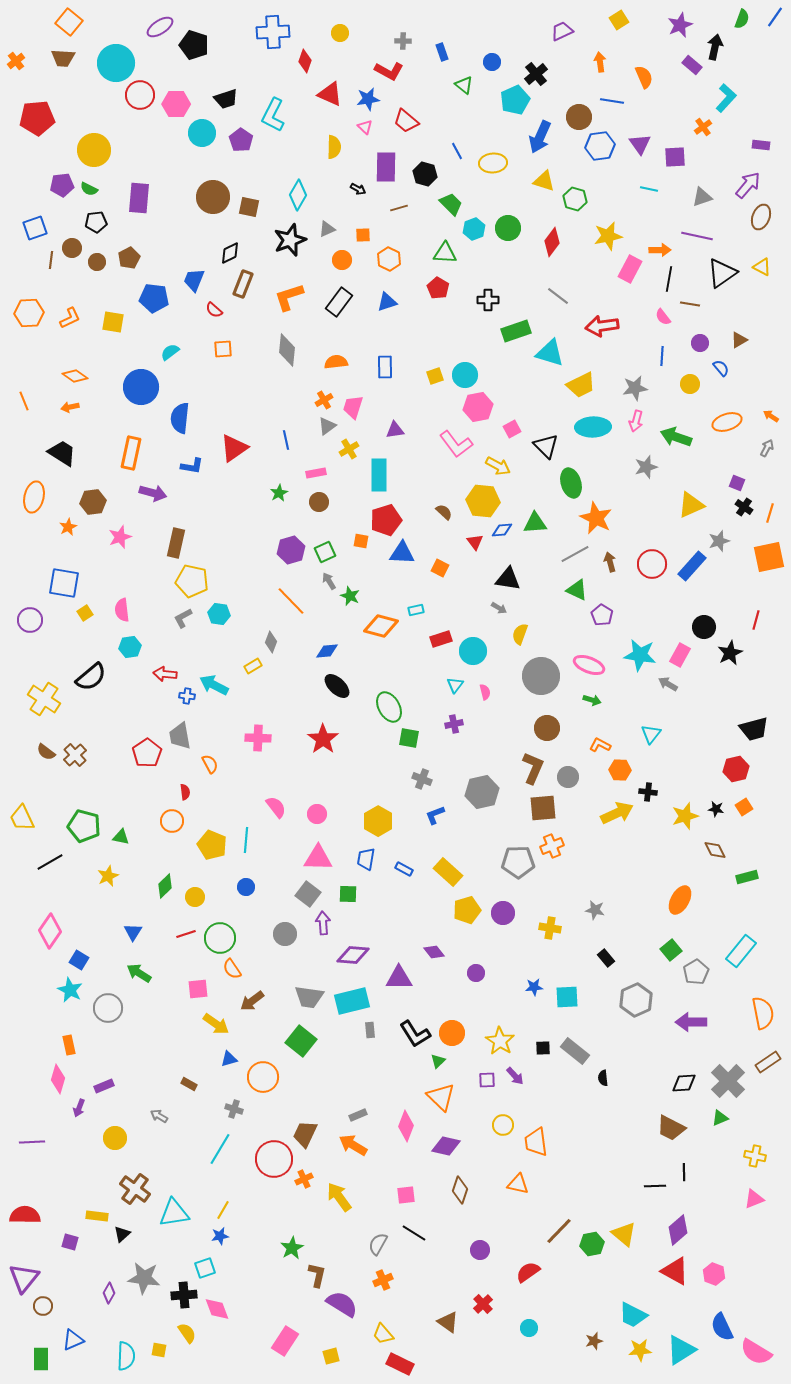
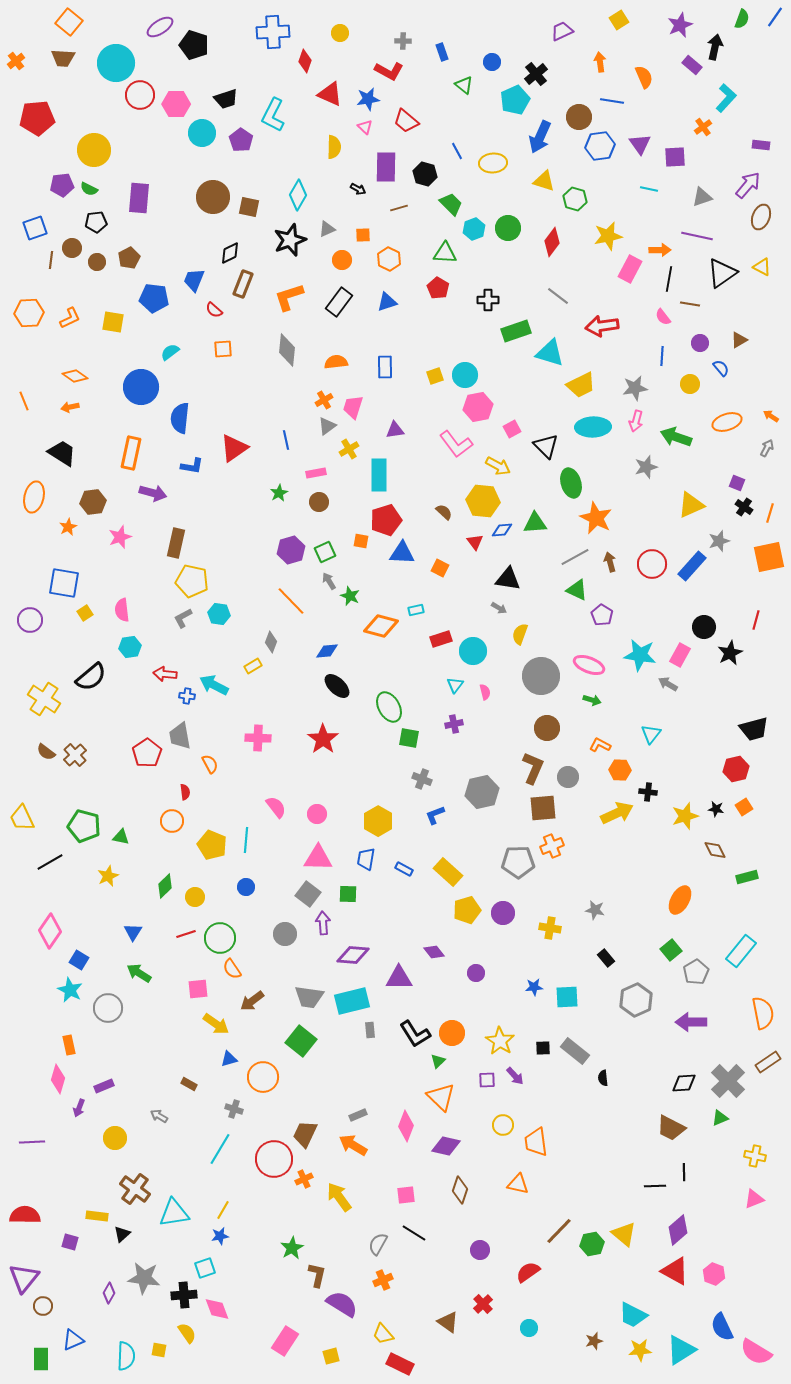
gray line at (575, 554): moved 3 px down
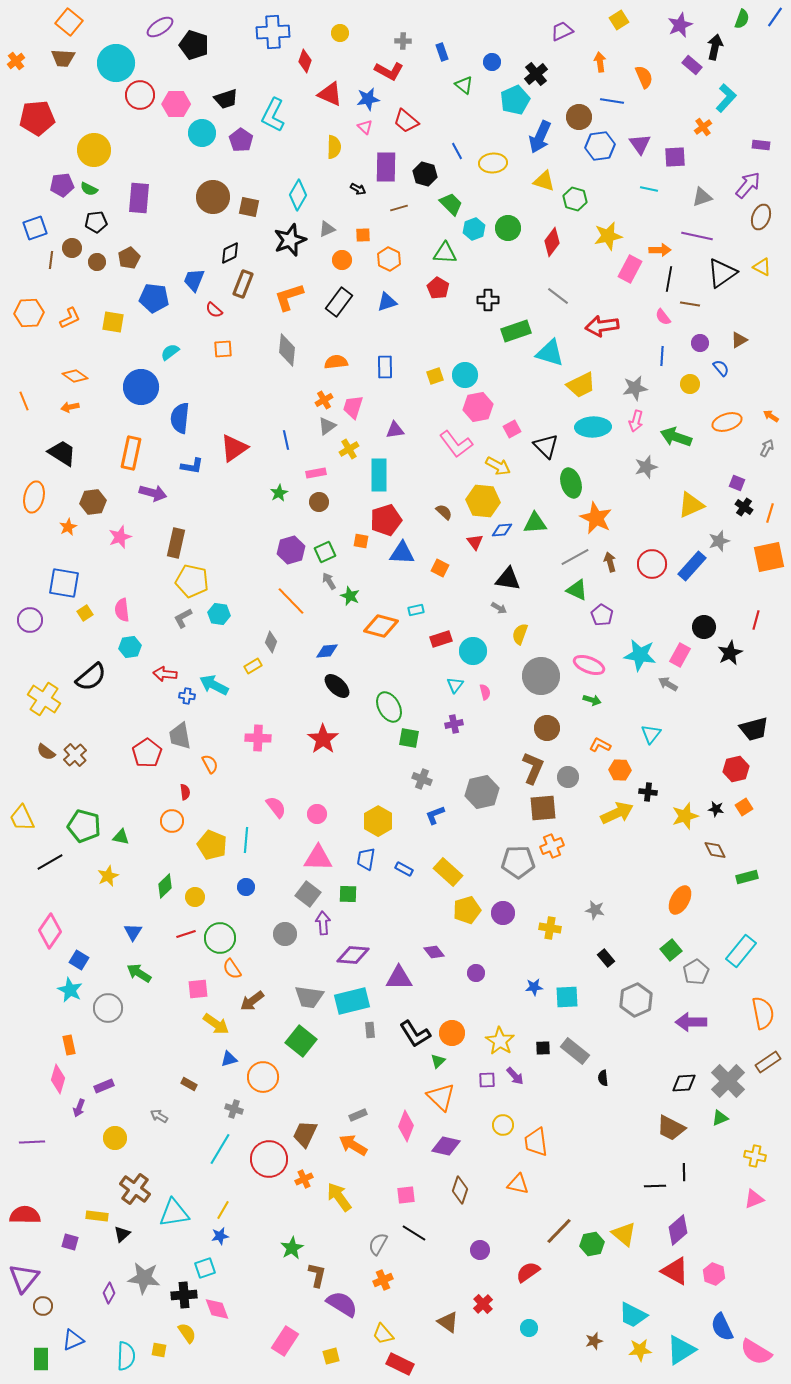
red circle at (274, 1159): moved 5 px left
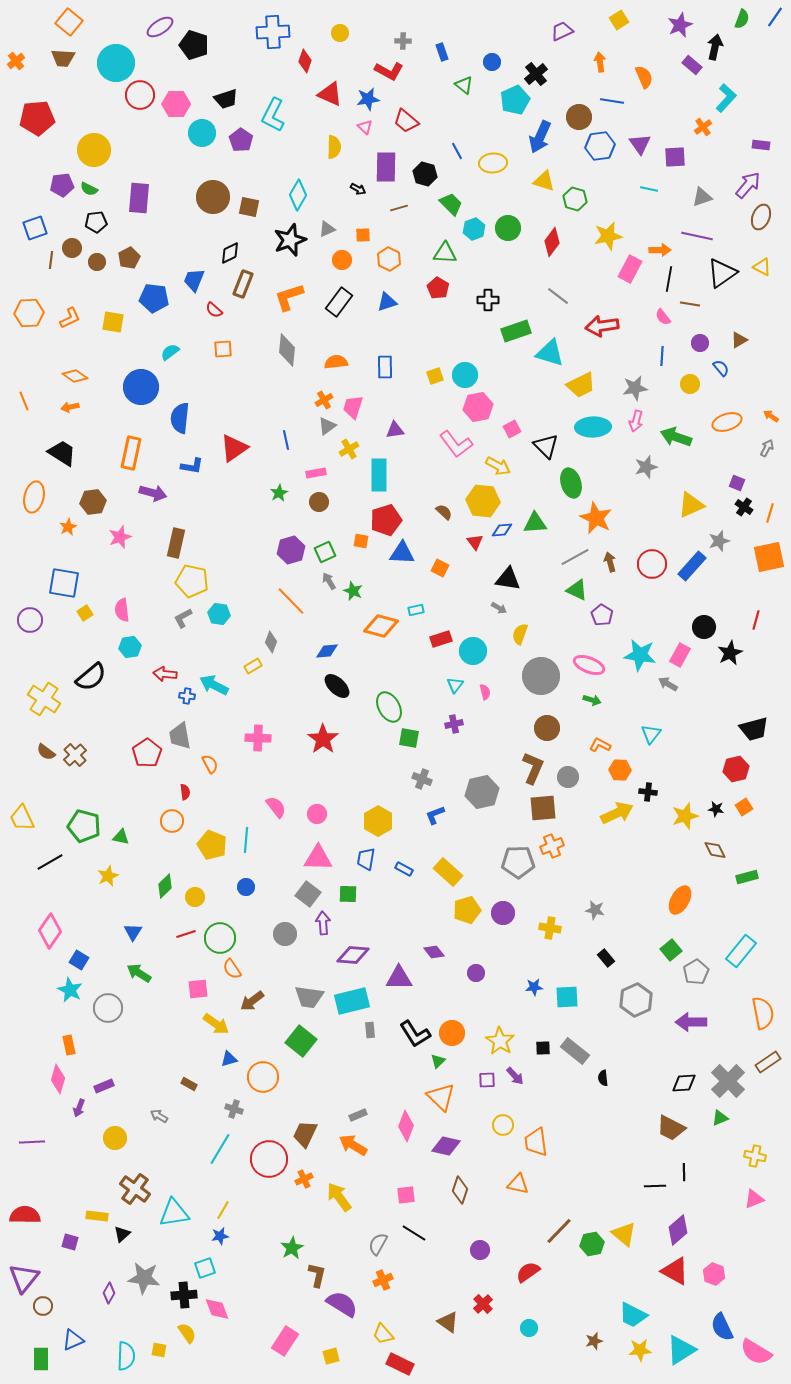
green star at (350, 596): moved 3 px right, 5 px up
